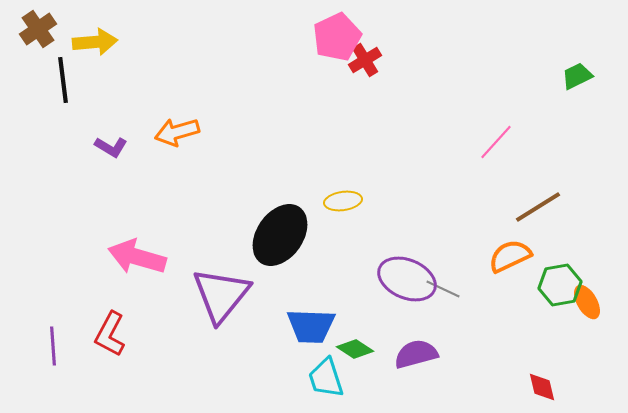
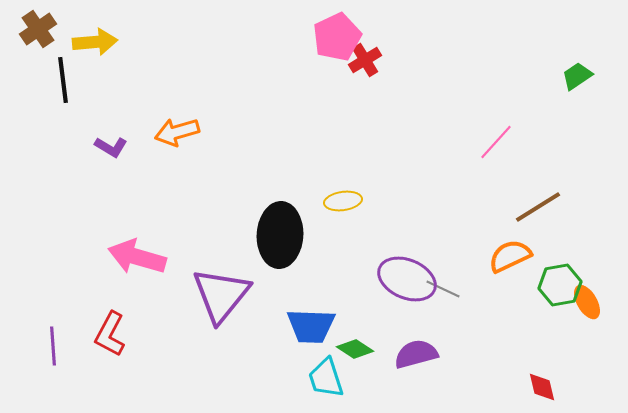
green trapezoid: rotated 8 degrees counterclockwise
black ellipse: rotated 32 degrees counterclockwise
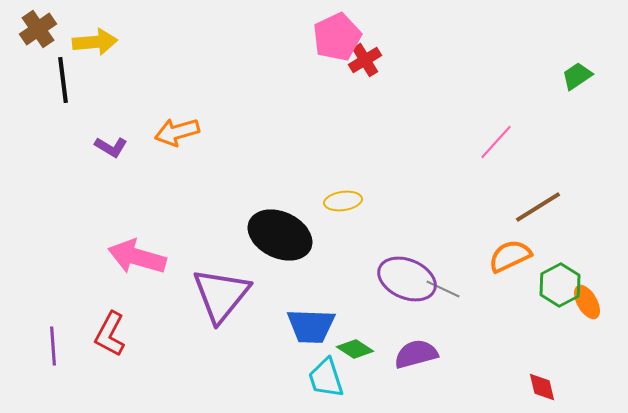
black ellipse: rotated 68 degrees counterclockwise
green hexagon: rotated 18 degrees counterclockwise
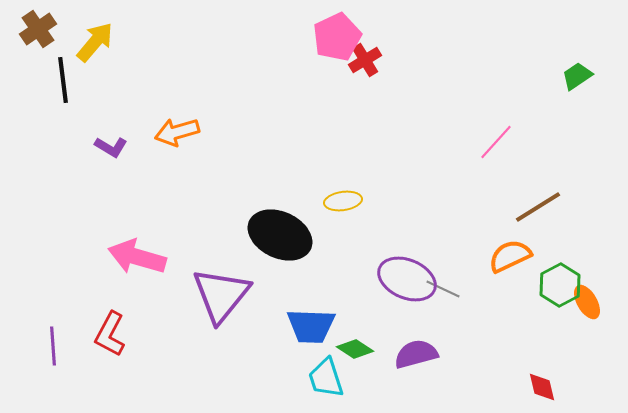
yellow arrow: rotated 45 degrees counterclockwise
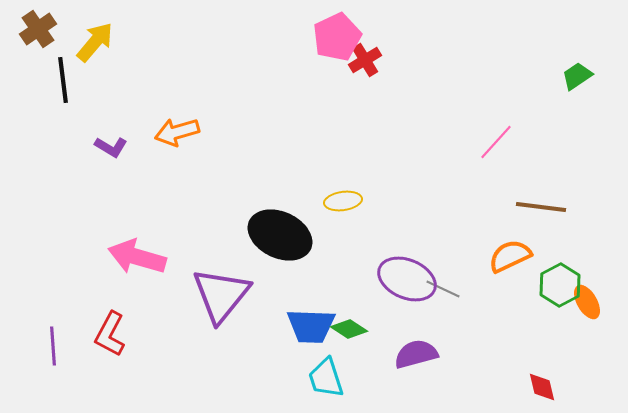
brown line: moved 3 px right; rotated 39 degrees clockwise
green diamond: moved 6 px left, 20 px up
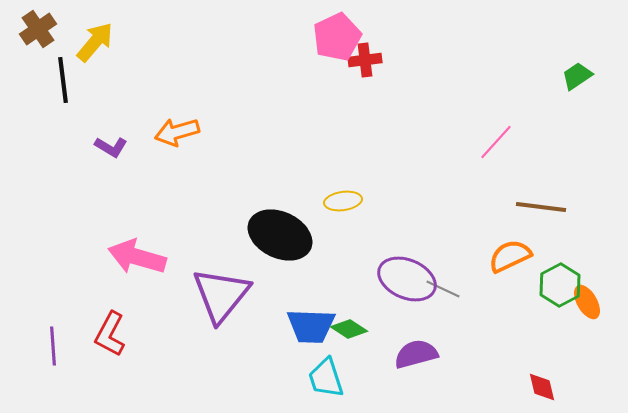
red cross: rotated 24 degrees clockwise
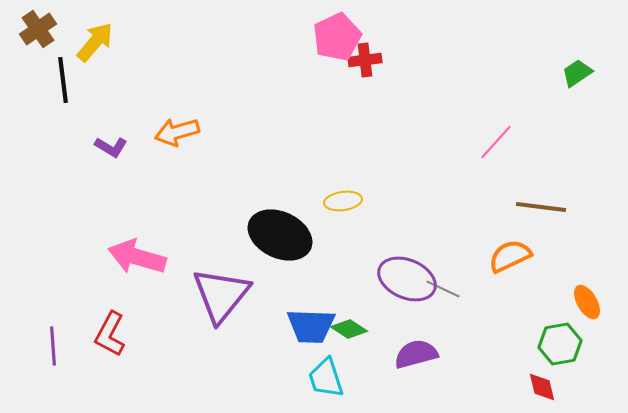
green trapezoid: moved 3 px up
green hexagon: moved 59 px down; rotated 18 degrees clockwise
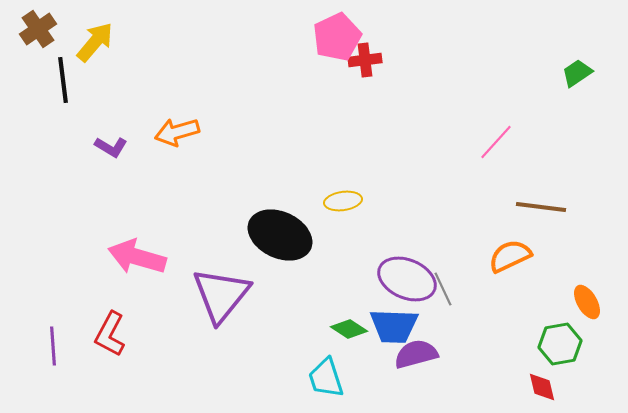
gray line: rotated 40 degrees clockwise
blue trapezoid: moved 83 px right
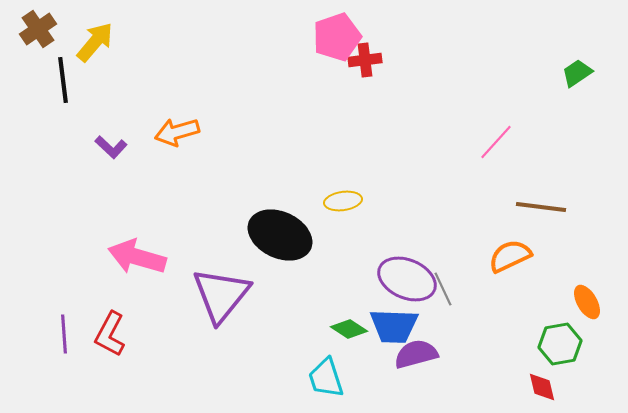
pink pentagon: rotated 6 degrees clockwise
purple L-shape: rotated 12 degrees clockwise
purple line: moved 11 px right, 12 px up
